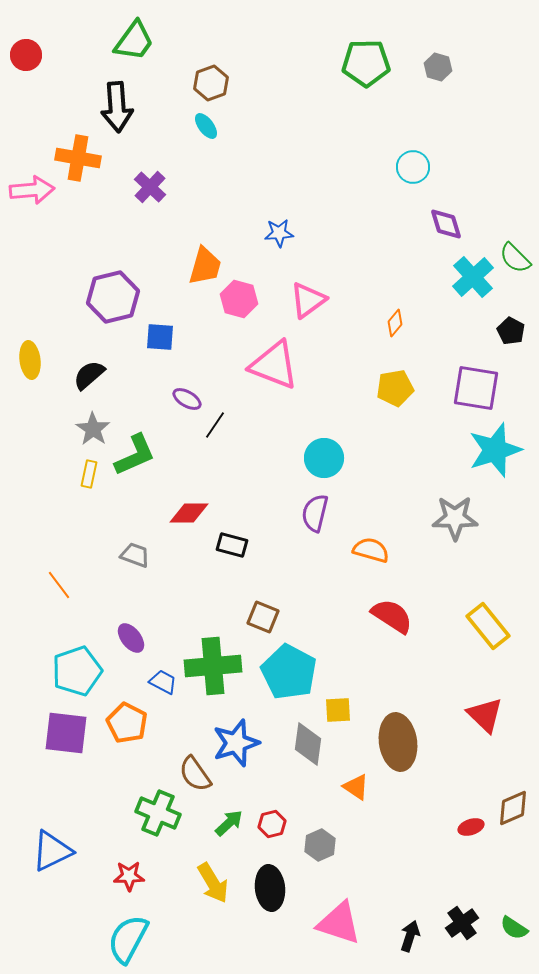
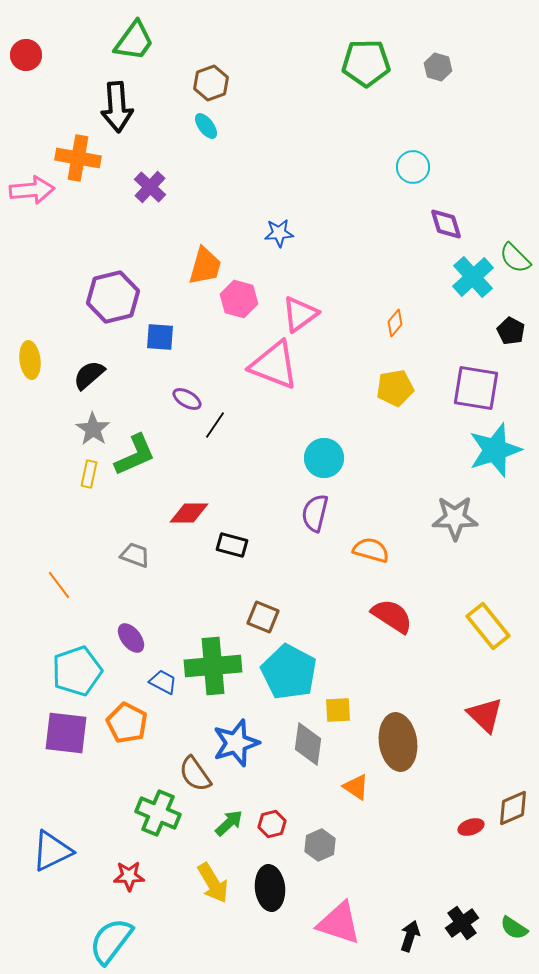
pink triangle at (308, 300): moved 8 px left, 14 px down
cyan semicircle at (128, 939): moved 17 px left, 2 px down; rotated 9 degrees clockwise
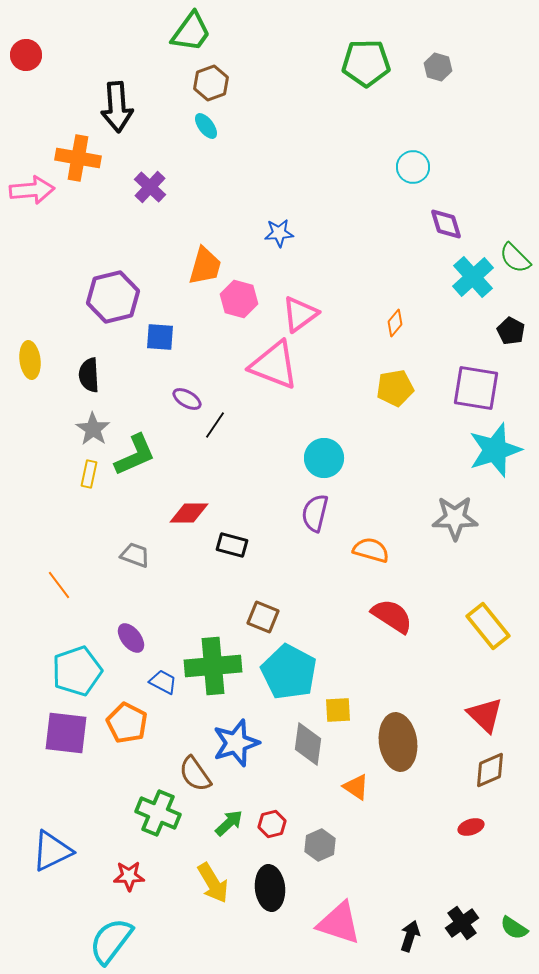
green trapezoid at (134, 41): moved 57 px right, 9 px up
black semicircle at (89, 375): rotated 52 degrees counterclockwise
brown diamond at (513, 808): moved 23 px left, 38 px up
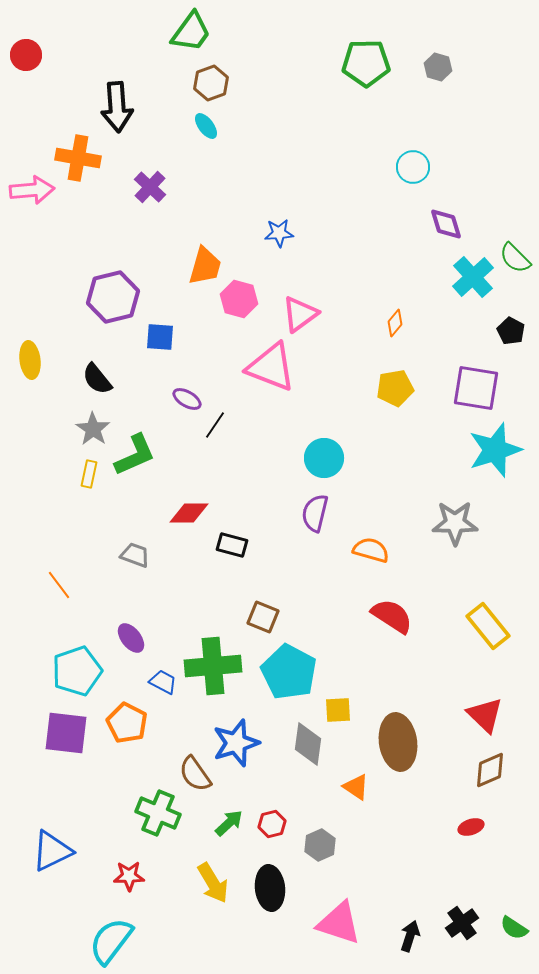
pink triangle at (274, 365): moved 3 px left, 2 px down
black semicircle at (89, 375): moved 8 px right, 4 px down; rotated 36 degrees counterclockwise
gray star at (455, 518): moved 5 px down
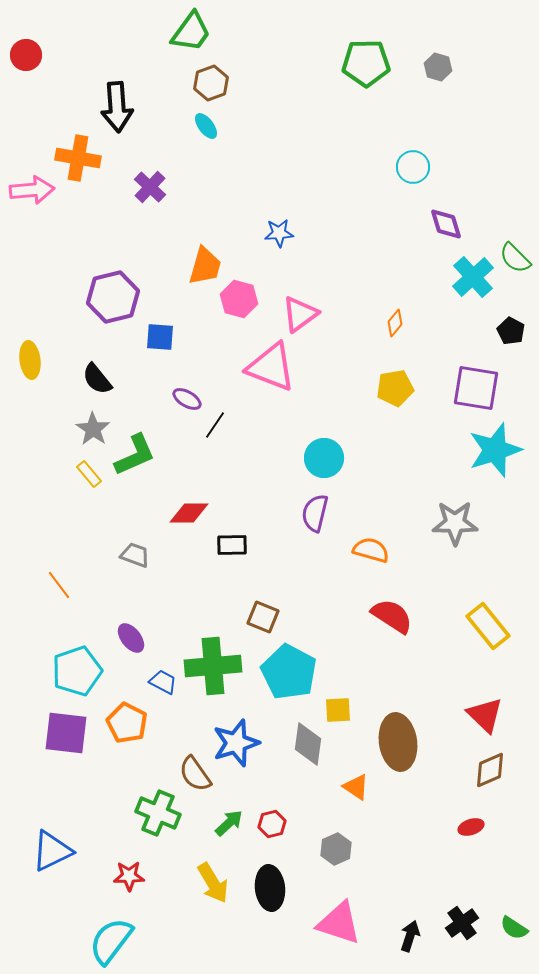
yellow rectangle at (89, 474): rotated 52 degrees counterclockwise
black rectangle at (232, 545): rotated 16 degrees counterclockwise
gray hexagon at (320, 845): moved 16 px right, 4 px down
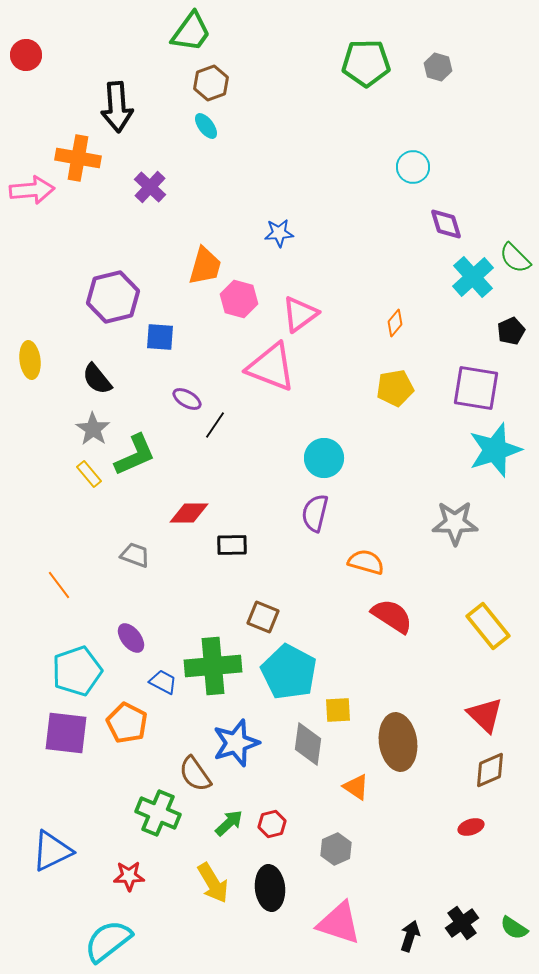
black pentagon at (511, 331): rotated 20 degrees clockwise
orange semicircle at (371, 550): moved 5 px left, 12 px down
cyan semicircle at (111, 941): moved 3 px left; rotated 15 degrees clockwise
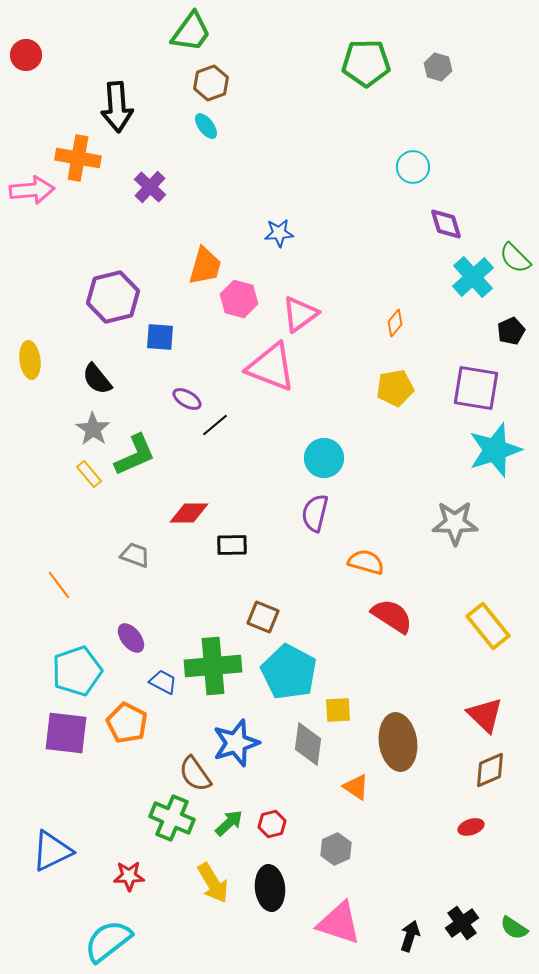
black line at (215, 425): rotated 16 degrees clockwise
green cross at (158, 813): moved 14 px right, 5 px down
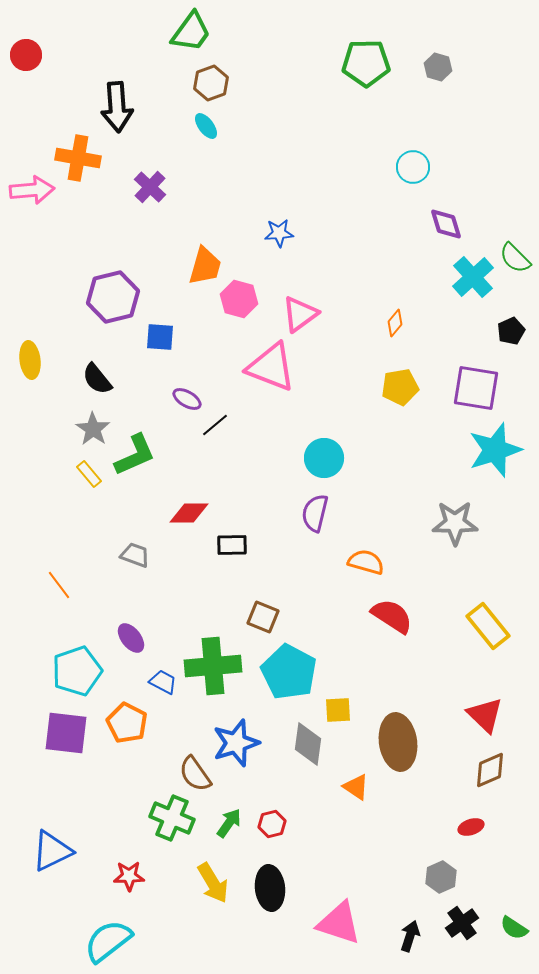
yellow pentagon at (395, 388): moved 5 px right, 1 px up
green arrow at (229, 823): rotated 12 degrees counterclockwise
gray hexagon at (336, 849): moved 105 px right, 28 px down
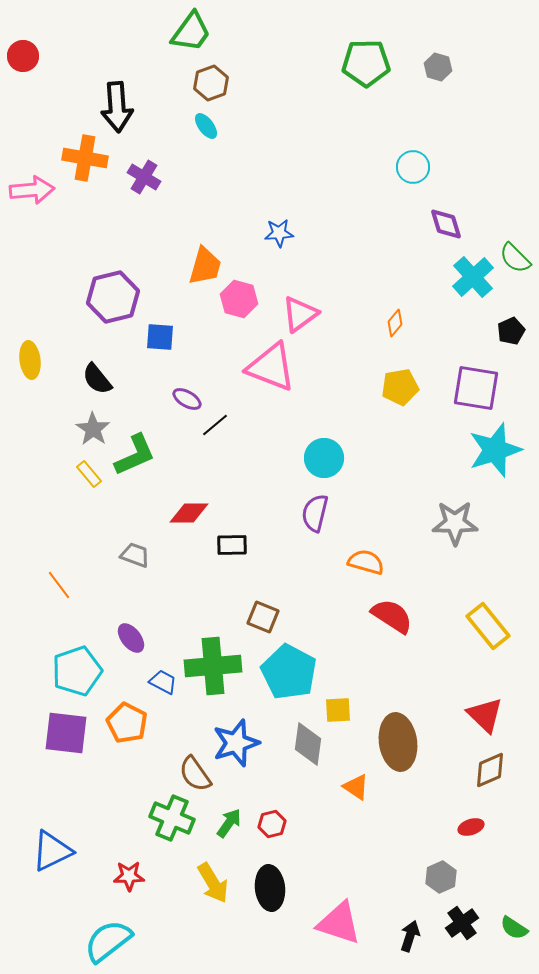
red circle at (26, 55): moved 3 px left, 1 px down
orange cross at (78, 158): moved 7 px right
purple cross at (150, 187): moved 6 px left, 10 px up; rotated 12 degrees counterclockwise
